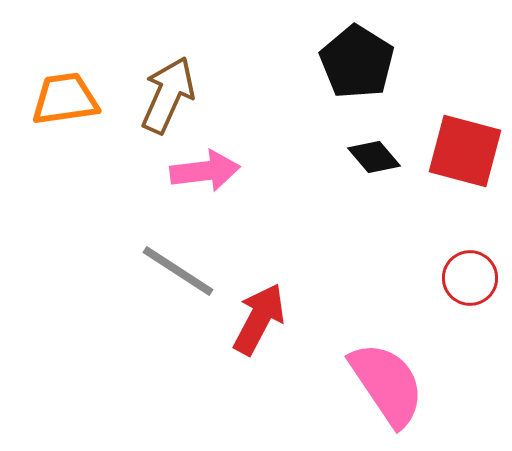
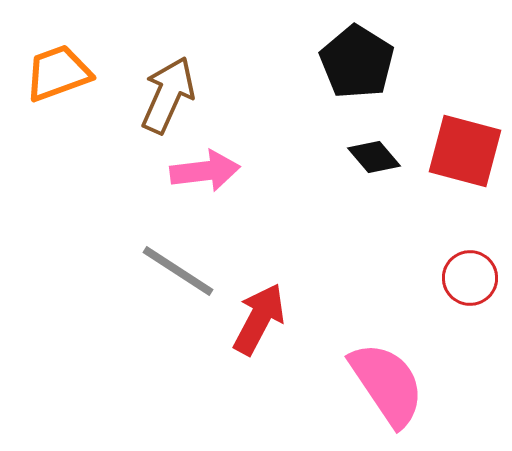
orange trapezoid: moved 7 px left, 26 px up; rotated 12 degrees counterclockwise
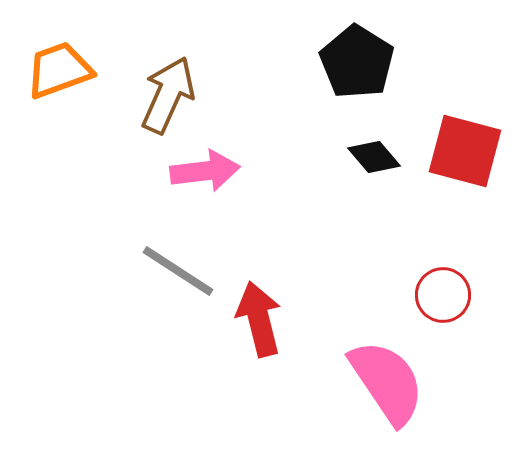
orange trapezoid: moved 1 px right, 3 px up
red circle: moved 27 px left, 17 px down
red arrow: rotated 42 degrees counterclockwise
pink semicircle: moved 2 px up
